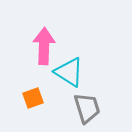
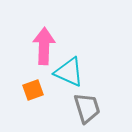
cyan triangle: rotated 8 degrees counterclockwise
orange square: moved 8 px up
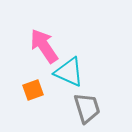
pink arrow: rotated 36 degrees counterclockwise
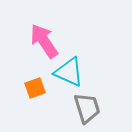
pink arrow: moved 5 px up
orange square: moved 2 px right, 2 px up
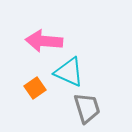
pink arrow: rotated 51 degrees counterclockwise
orange square: rotated 15 degrees counterclockwise
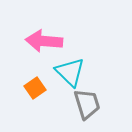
cyan triangle: moved 1 px right; rotated 20 degrees clockwise
gray trapezoid: moved 4 px up
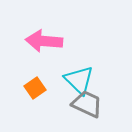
cyan triangle: moved 9 px right, 8 px down
gray trapezoid: rotated 48 degrees counterclockwise
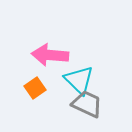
pink arrow: moved 6 px right, 14 px down
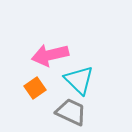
pink arrow: rotated 18 degrees counterclockwise
gray trapezoid: moved 16 px left, 8 px down
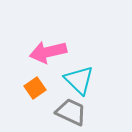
pink arrow: moved 2 px left, 3 px up
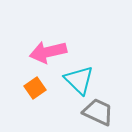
gray trapezoid: moved 27 px right
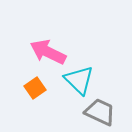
pink arrow: rotated 39 degrees clockwise
gray trapezoid: moved 2 px right
